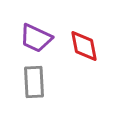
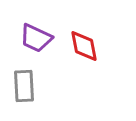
gray rectangle: moved 10 px left, 4 px down
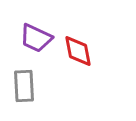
red diamond: moved 6 px left, 5 px down
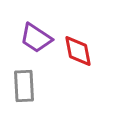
purple trapezoid: rotated 8 degrees clockwise
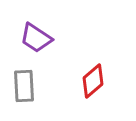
red diamond: moved 15 px right, 30 px down; rotated 60 degrees clockwise
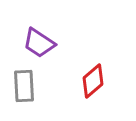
purple trapezoid: moved 3 px right, 5 px down
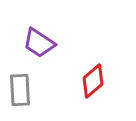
gray rectangle: moved 4 px left, 4 px down
